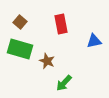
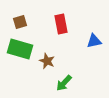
brown square: rotated 32 degrees clockwise
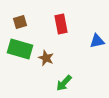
blue triangle: moved 3 px right
brown star: moved 1 px left, 3 px up
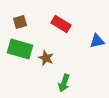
red rectangle: rotated 48 degrees counterclockwise
green arrow: rotated 24 degrees counterclockwise
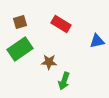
green rectangle: rotated 50 degrees counterclockwise
brown star: moved 3 px right, 4 px down; rotated 21 degrees counterclockwise
green arrow: moved 2 px up
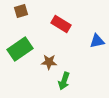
brown square: moved 1 px right, 11 px up
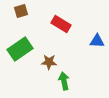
blue triangle: rotated 14 degrees clockwise
green arrow: rotated 150 degrees clockwise
